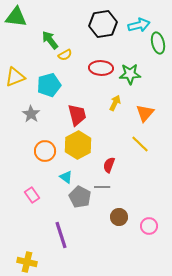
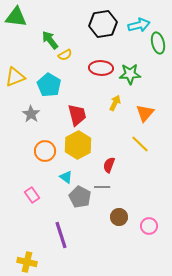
cyan pentagon: rotated 25 degrees counterclockwise
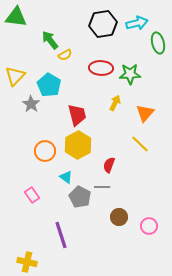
cyan arrow: moved 2 px left, 2 px up
yellow triangle: moved 1 px up; rotated 25 degrees counterclockwise
gray star: moved 10 px up
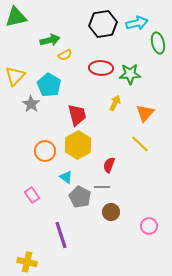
green triangle: rotated 20 degrees counterclockwise
green arrow: rotated 114 degrees clockwise
brown circle: moved 8 px left, 5 px up
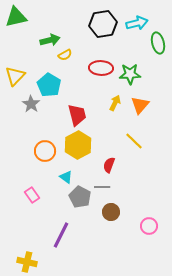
orange triangle: moved 5 px left, 8 px up
yellow line: moved 6 px left, 3 px up
purple line: rotated 44 degrees clockwise
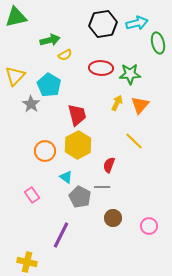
yellow arrow: moved 2 px right
brown circle: moved 2 px right, 6 px down
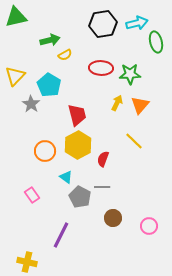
green ellipse: moved 2 px left, 1 px up
red semicircle: moved 6 px left, 6 px up
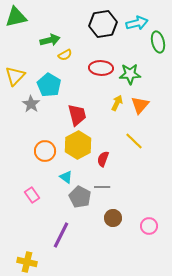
green ellipse: moved 2 px right
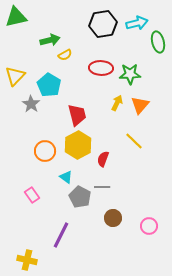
yellow cross: moved 2 px up
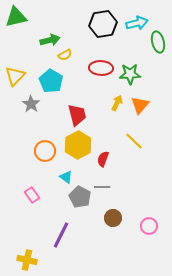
cyan pentagon: moved 2 px right, 4 px up
